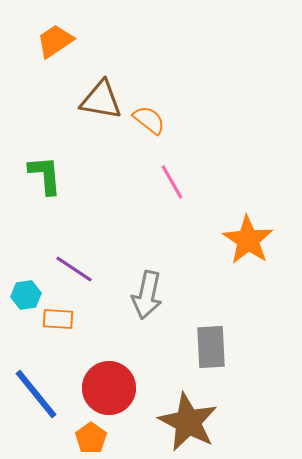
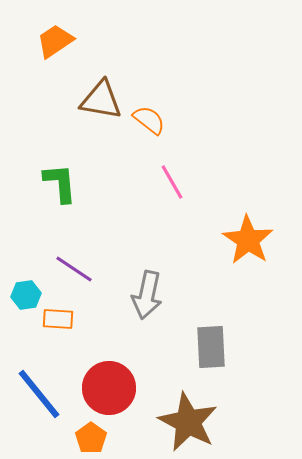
green L-shape: moved 15 px right, 8 px down
blue line: moved 3 px right
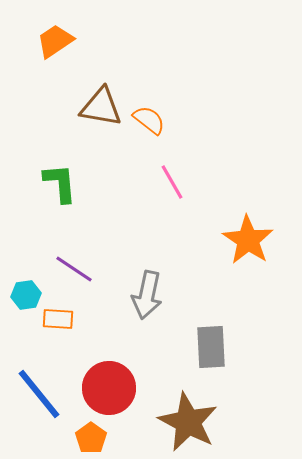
brown triangle: moved 7 px down
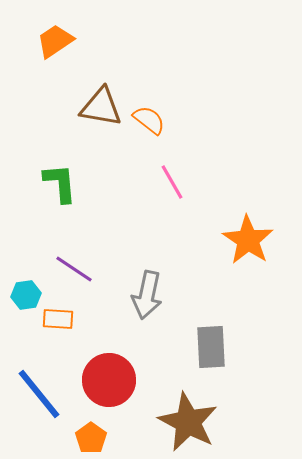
red circle: moved 8 px up
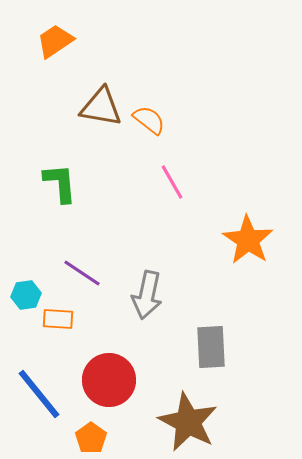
purple line: moved 8 px right, 4 px down
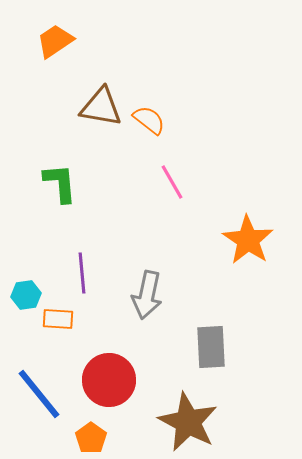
purple line: rotated 51 degrees clockwise
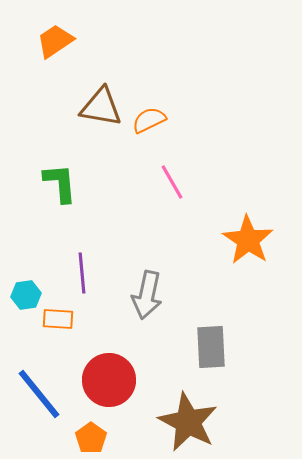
orange semicircle: rotated 64 degrees counterclockwise
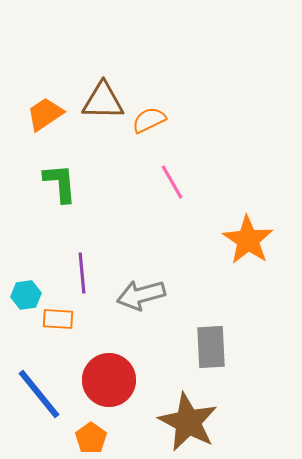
orange trapezoid: moved 10 px left, 73 px down
brown triangle: moved 2 px right, 6 px up; rotated 9 degrees counterclockwise
gray arrow: moved 6 px left; rotated 63 degrees clockwise
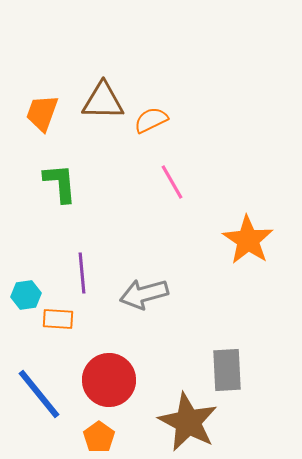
orange trapezoid: moved 3 px left, 1 px up; rotated 36 degrees counterclockwise
orange semicircle: moved 2 px right
gray arrow: moved 3 px right, 1 px up
gray rectangle: moved 16 px right, 23 px down
orange pentagon: moved 8 px right, 1 px up
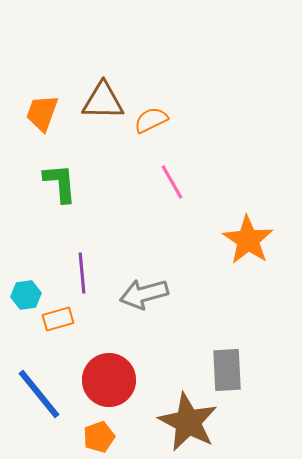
orange rectangle: rotated 20 degrees counterclockwise
orange pentagon: rotated 16 degrees clockwise
